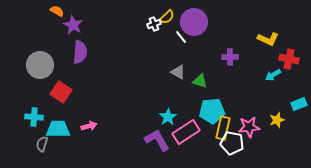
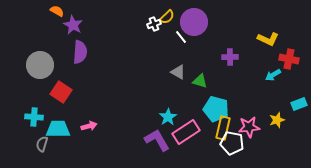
cyan pentagon: moved 4 px right, 2 px up; rotated 20 degrees clockwise
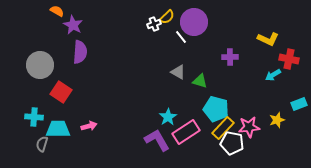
yellow rectangle: rotated 30 degrees clockwise
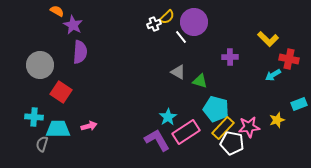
yellow L-shape: rotated 20 degrees clockwise
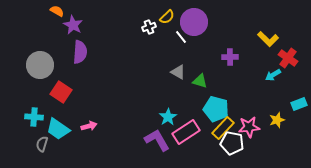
white cross: moved 5 px left, 3 px down
red cross: moved 1 px left, 1 px up; rotated 24 degrees clockwise
cyan trapezoid: rotated 145 degrees counterclockwise
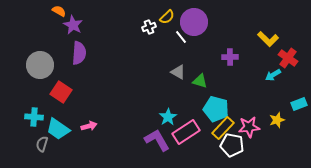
orange semicircle: moved 2 px right
purple semicircle: moved 1 px left, 1 px down
white pentagon: moved 2 px down
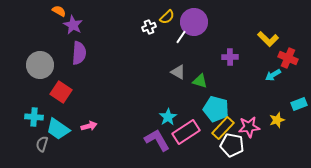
white line: rotated 72 degrees clockwise
red cross: rotated 12 degrees counterclockwise
